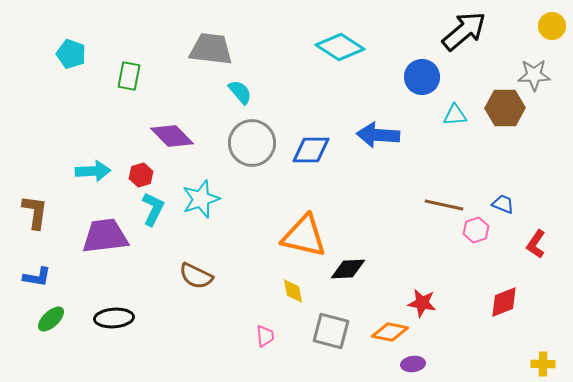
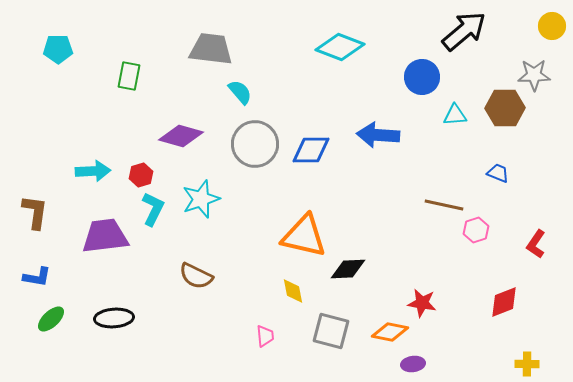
cyan diamond: rotated 12 degrees counterclockwise
cyan pentagon: moved 13 px left, 5 px up; rotated 20 degrees counterclockwise
purple diamond: moved 9 px right; rotated 30 degrees counterclockwise
gray circle: moved 3 px right, 1 px down
blue trapezoid: moved 5 px left, 31 px up
yellow cross: moved 16 px left
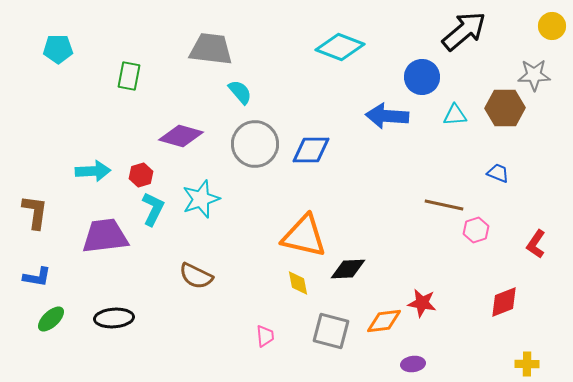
blue arrow: moved 9 px right, 19 px up
yellow diamond: moved 5 px right, 8 px up
orange diamond: moved 6 px left, 11 px up; rotated 18 degrees counterclockwise
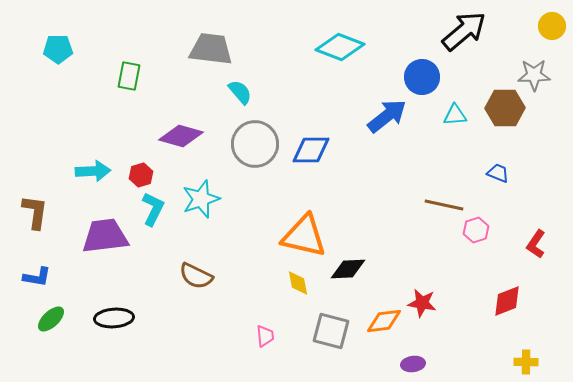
blue arrow: rotated 138 degrees clockwise
red diamond: moved 3 px right, 1 px up
yellow cross: moved 1 px left, 2 px up
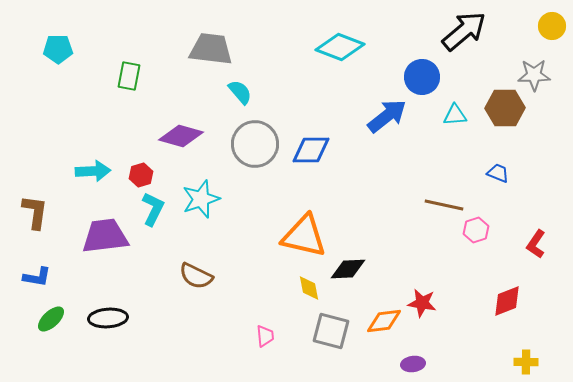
yellow diamond: moved 11 px right, 5 px down
black ellipse: moved 6 px left
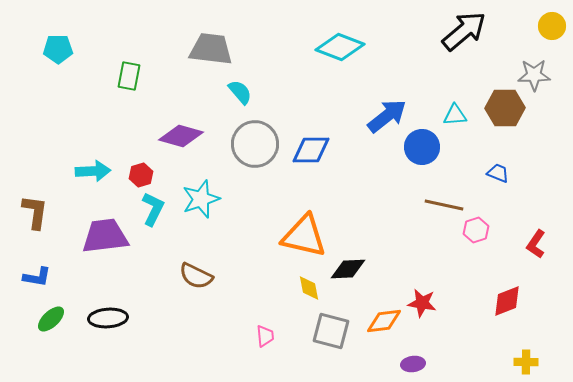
blue circle: moved 70 px down
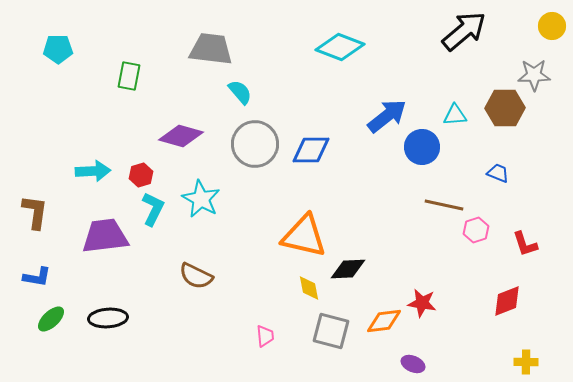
cyan star: rotated 24 degrees counterclockwise
red L-shape: moved 11 px left; rotated 52 degrees counterclockwise
purple ellipse: rotated 30 degrees clockwise
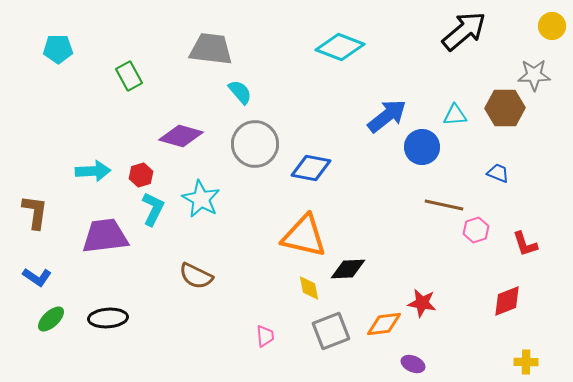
green rectangle: rotated 40 degrees counterclockwise
blue diamond: moved 18 px down; rotated 12 degrees clockwise
blue L-shape: rotated 24 degrees clockwise
orange diamond: moved 3 px down
gray square: rotated 36 degrees counterclockwise
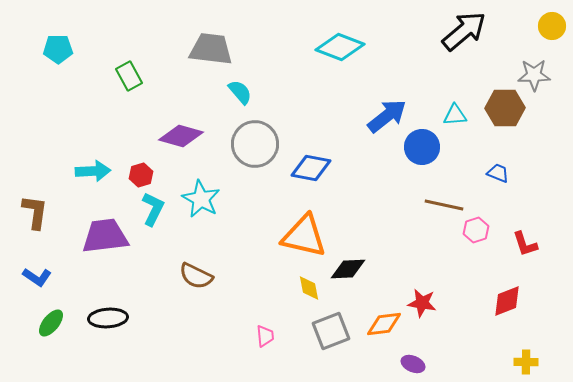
green ellipse: moved 4 px down; rotated 8 degrees counterclockwise
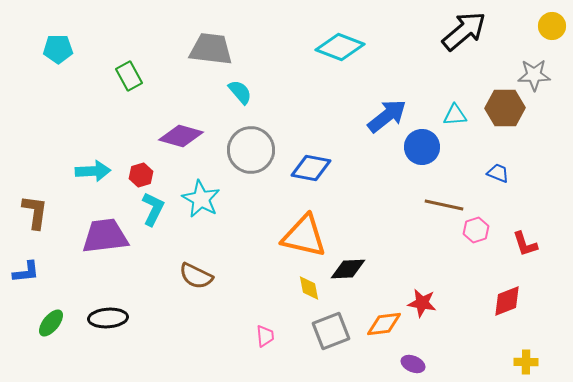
gray circle: moved 4 px left, 6 px down
blue L-shape: moved 11 px left, 5 px up; rotated 40 degrees counterclockwise
